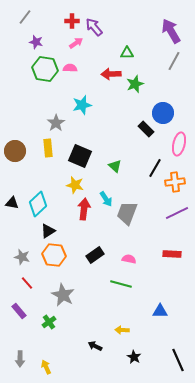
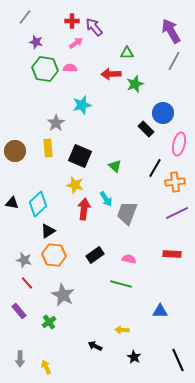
gray star at (22, 257): moved 2 px right, 3 px down
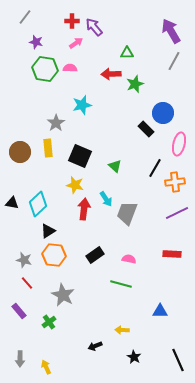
brown circle at (15, 151): moved 5 px right, 1 px down
black arrow at (95, 346): rotated 48 degrees counterclockwise
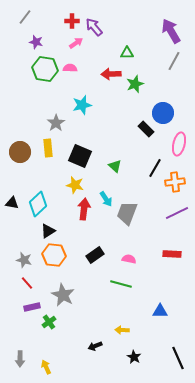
purple rectangle at (19, 311): moved 13 px right, 4 px up; rotated 63 degrees counterclockwise
black line at (178, 360): moved 2 px up
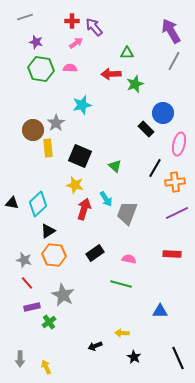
gray line at (25, 17): rotated 35 degrees clockwise
green hexagon at (45, 69): moved 4 px left
brown circle at (20, 152): moved 13 px right, 22 px up
red arrow at (84, 209): rotated 10 degrees clockwise
black rectangle at (95, 255): moved 2 px up
yellow arrow at (122, 330): moved 3 px down
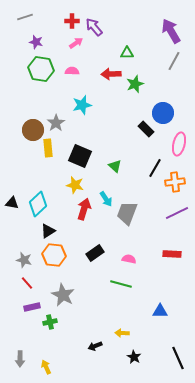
pink semicircle at (70, 68): moved 2 px right, 3 px down
green cross at (49, 322): moved 1 px right; rotated 24 degrees clockwise
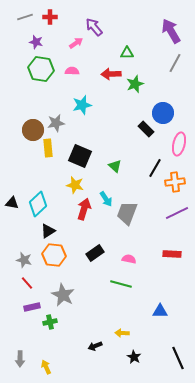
red cross at (72, 21): moved 22 px left, 4 px up
gray line at (174, 61): moved 1 px right, 2 px down
gray star at (56, 123): rotated 24 degrees clockwise
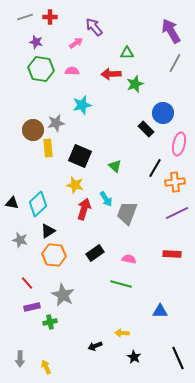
gray star at (24, 260): moved 4 px left, 20 px up
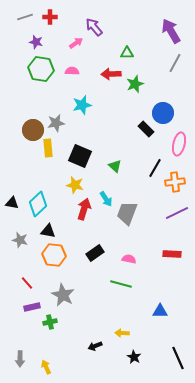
black triangle at (48, 231): rotated 42 degrees clockwise
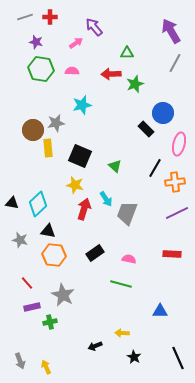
gray arrow at (20, 359): moved 2 px down; rotated 21 degrees counterclockwise
